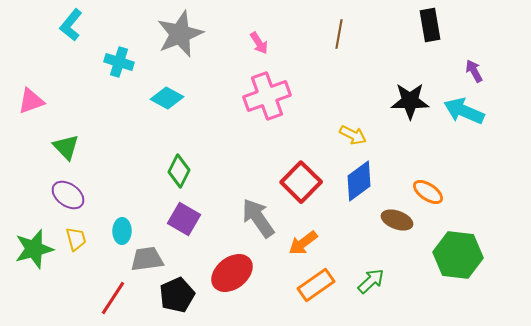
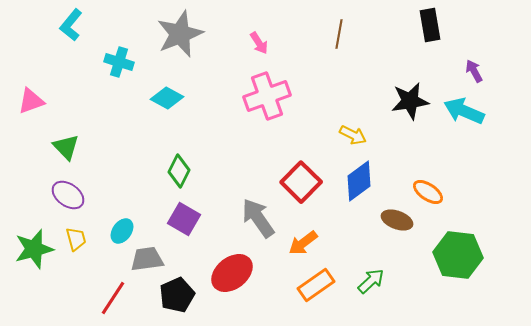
black star: rotated 9 degrees counterclockwise
cyan ellipse: rotated 35 degrees clockwise
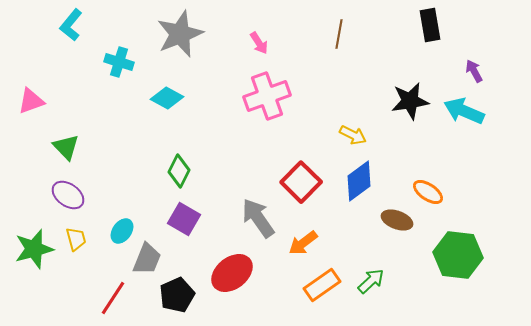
gray trapezoid: rotated 120 degrees clockwise
orange rectangle: moved 6 px right
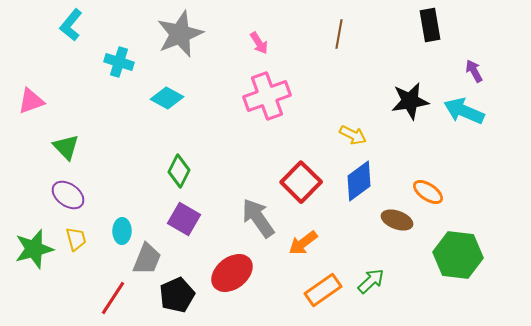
cyan ellipse: rotated 35 degrees counterclockwise
orange rectangle: moved 1 px right, 5 px down
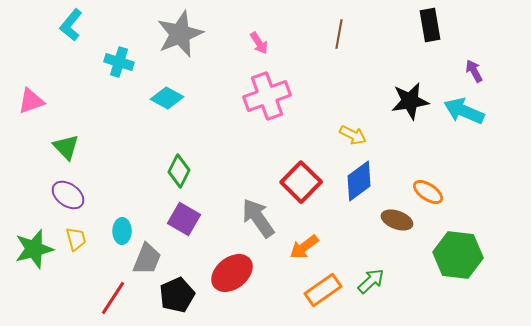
orange arrow: moved 1 px right, 4 px down
